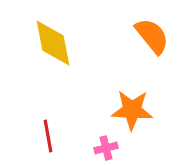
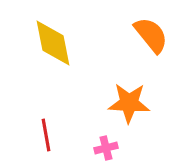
orange semicircle: moved 1 px left, 1 px up
orange star: moved 3 px left, 7 px up
red line: moved 2 px left, 1 px up
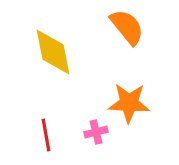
orange semicircle: moved 24 px left, 8 px up
yellow diamond: moved 9 px down
pink cross: moved 10 px left, 16 px up
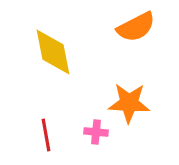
orange semicircle: moved 9 px right; rotated 102 degrees clockwise
pink cross: rotated 20 degrees clockwise
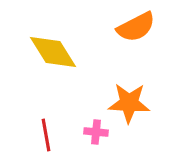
yellow diamond: rotated 21 degrees counterclockwise
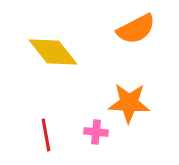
orange semicircle: moved 2 px down
yellow diamond: rotated 6 degrees counterclockwise
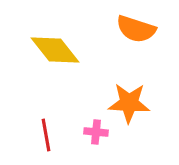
orange semicircle: rotated 45 degrees clockwise
yellow diamond: moved 2 px right, 2 px up
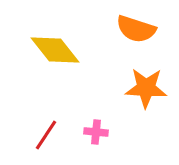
orange star: moved 17 px right, 15 px up
red line: rotated 44 degrees clockwise
